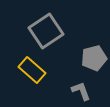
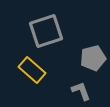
gray square: rotated 16 degrees clockwise
gray pentagon: moved 1 px left
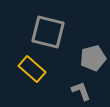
gray square: moved 2 px right, 1 px down; rotated 32 degrees clockwise
yellow rectangle: moved 1 px up
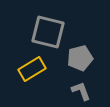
gray pentagon: moved 13 px left
yellow rectangle: rotated 72 degrees counterclockwise
